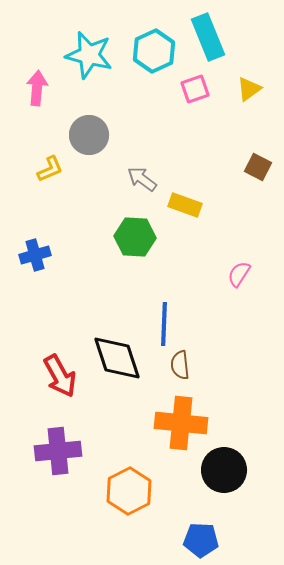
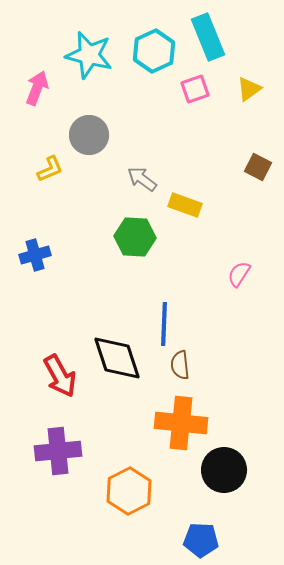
pink arrow: rotated 16 degrees clockwise
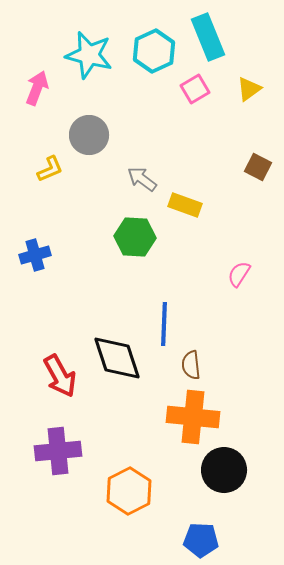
pink square: rotated 12 degrees counterclockwise
brown semicircle: moved 11 px right
orange cross: moved 12 px right, 6 px up
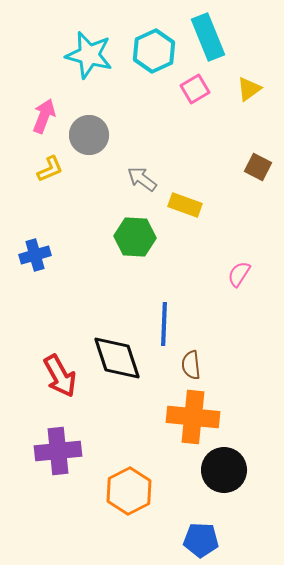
pink arrow: moved 7 px right, 28 px down
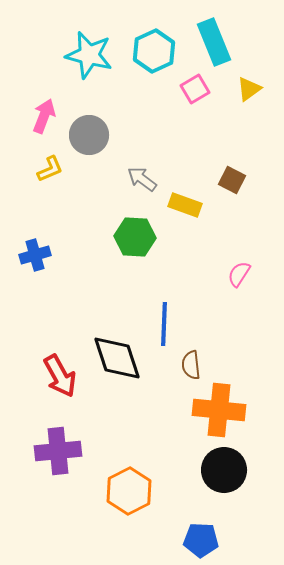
cyan rectangle: moved 6 px right, 5 px down
brown square: moved 26 px left, 13 px down
orange cross: moved 26 px right, 7 px up
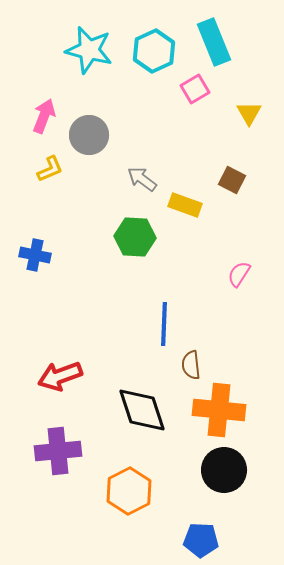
cyan star: moved 5 px up
yellow triangle: moved 24 px down; rotated 24 degrees counterclockwise
blue cross: rotated 28 degrees clockwise
black diamond: moved 25 px right, 52 px down
red arrow: rotated 99 degrees clockwise
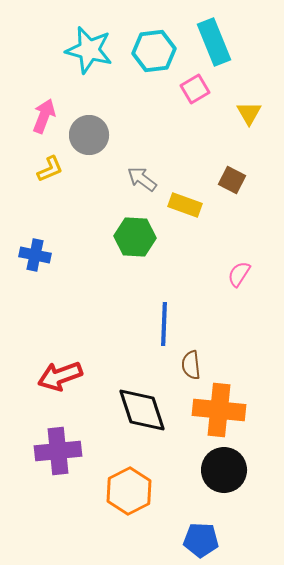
cyan hexagon: rotated 18 degrees clockwise
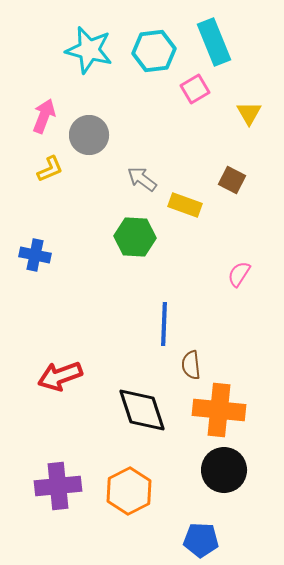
purple cross: moved 35 px down
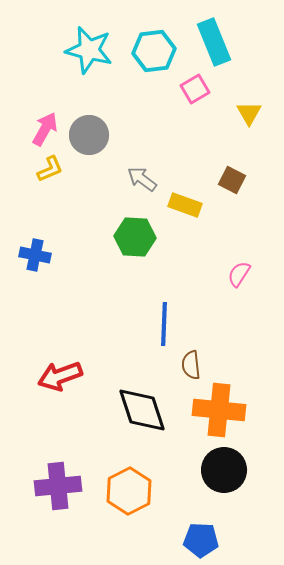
pink arrow: moved 1 px right, 13 px down; rotated 8 degrees clockwise
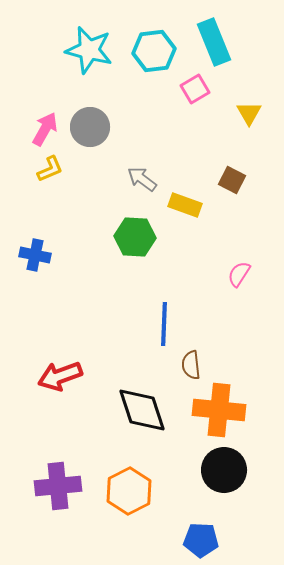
gray circle: moved 1 px right, 8 px up
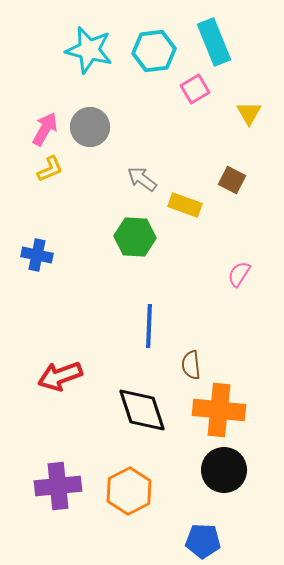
blue cross: moved 2 px right
blue line: moved 15 px left, 2 px down
blue pentagon: moved 2 px right, 1 px down
